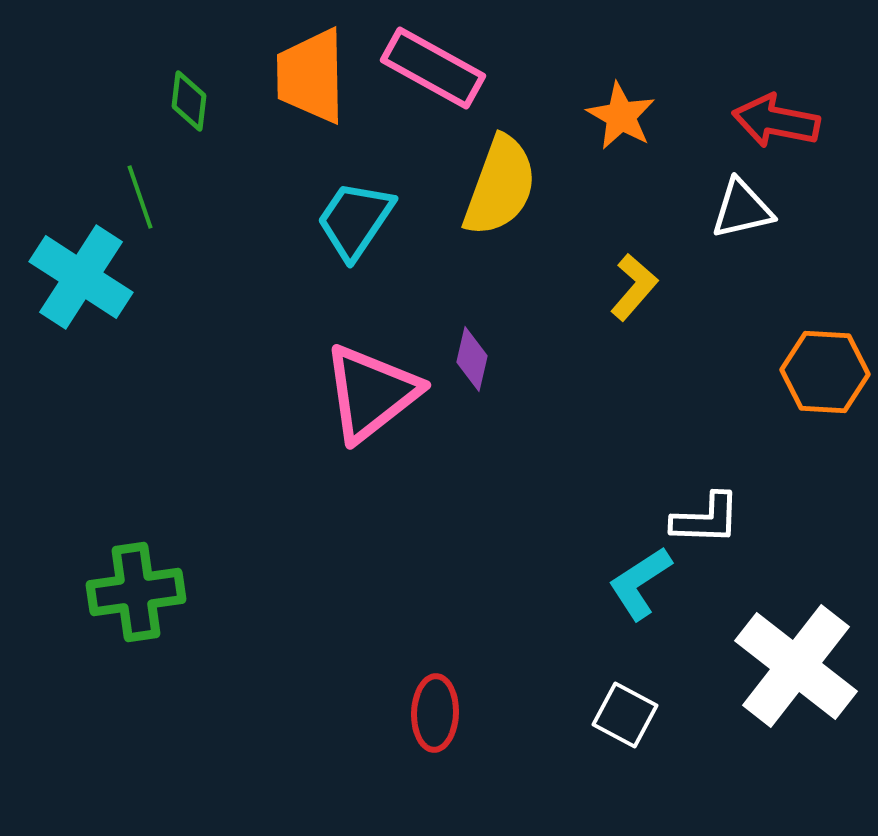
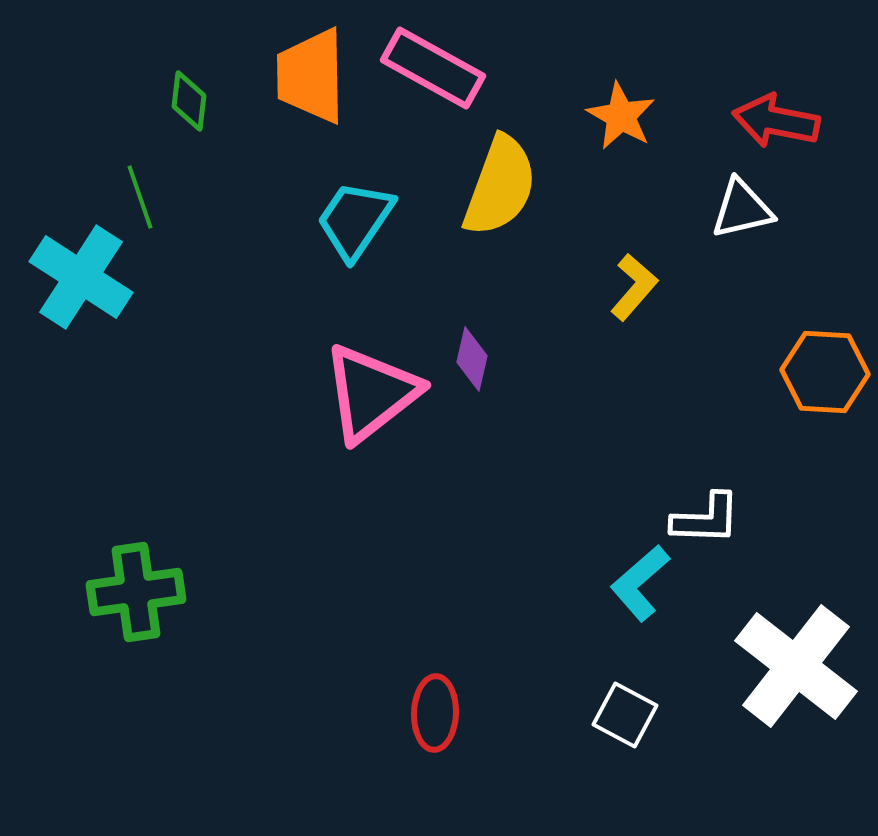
cyan L-shape: rotated 8 degrees counterclockwise
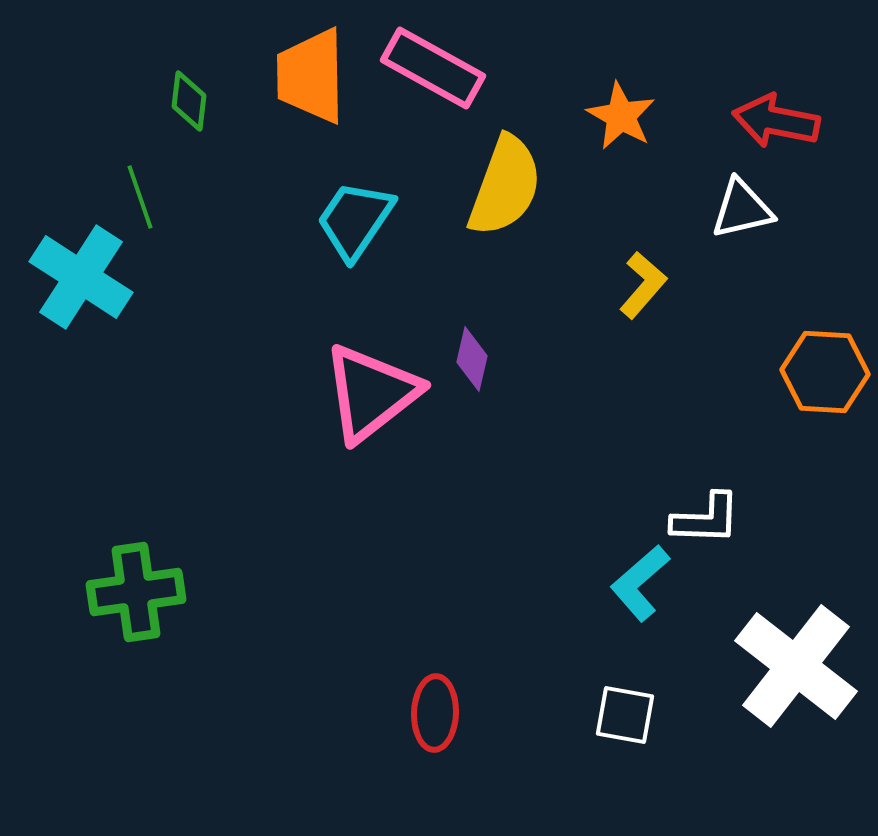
yellow semicircle: moved 5 px right
yellow L-shape: moved 9 px right, 2 px up
white square: rotated 18 degrees counterclockwise
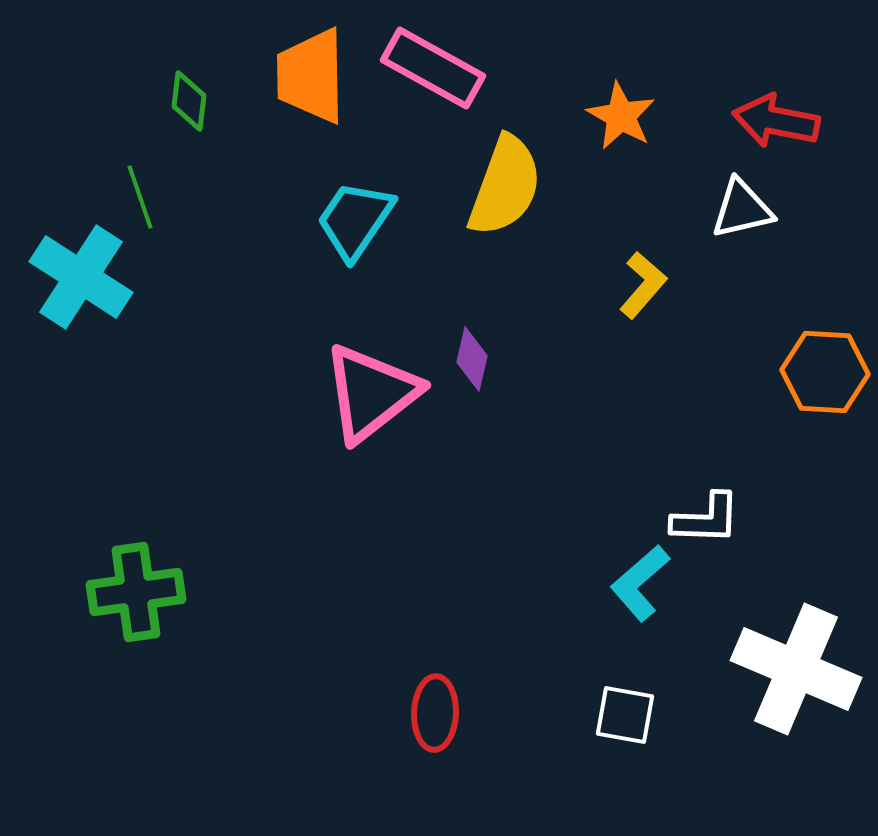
white cross: moved 3 px down; rotated 15 degrees counterclockwise
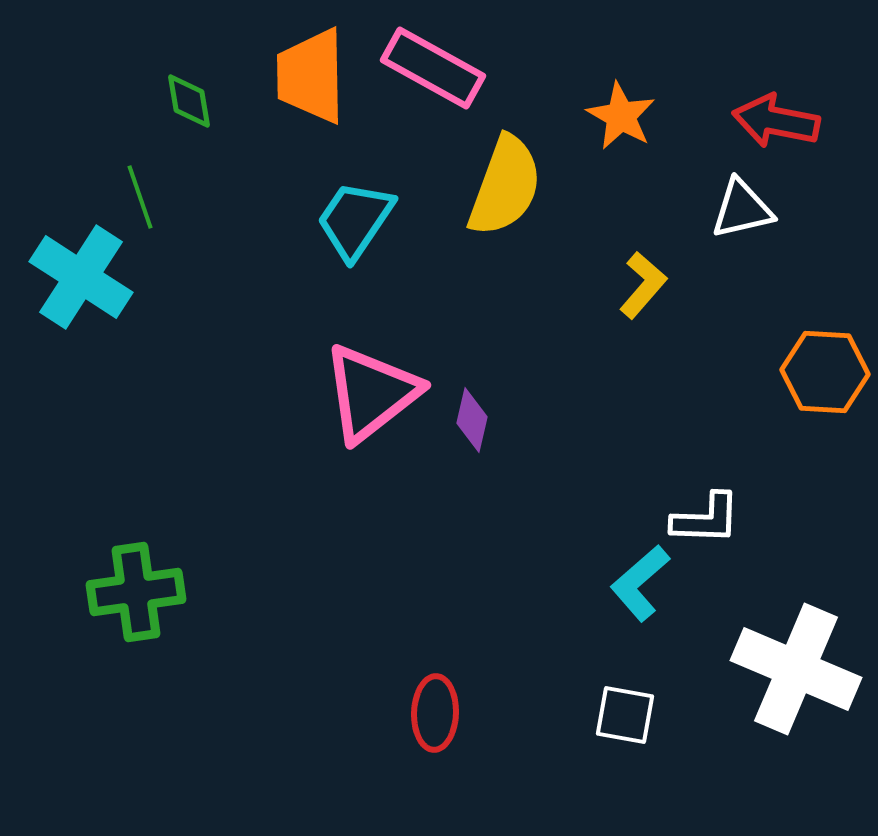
green diamond: rotated 16 degrees counterclockwise
purple diamond: moved 61 px down
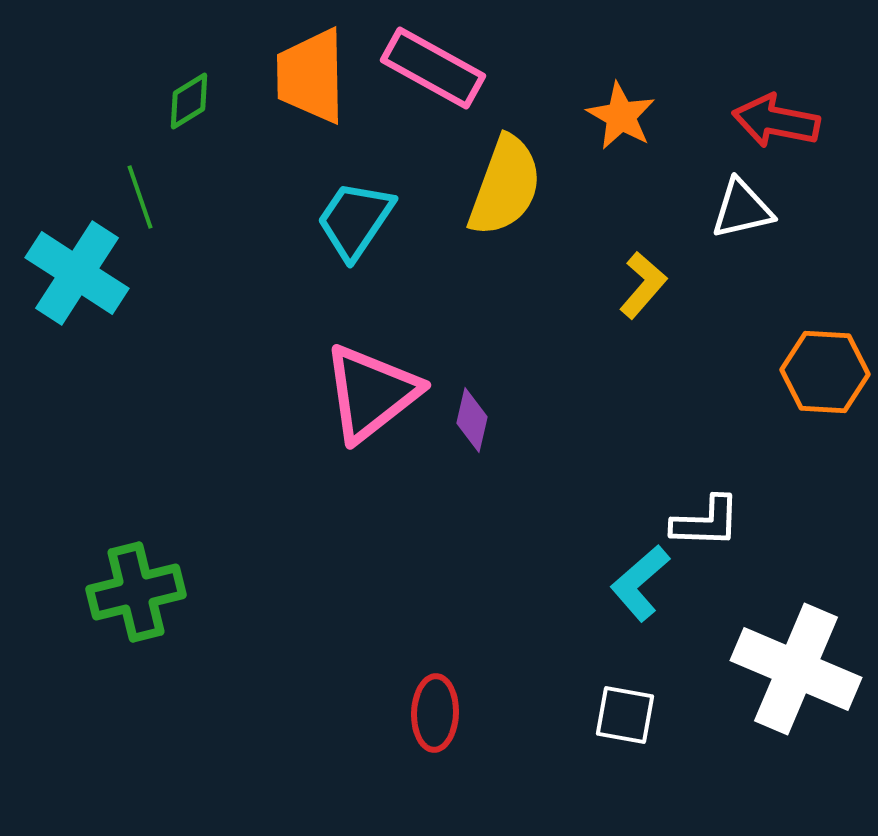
green diamond: rotated 68 degrees clockwise
cyan cross: moved 4 px left, 4 px up
white L-shape: moved 3 px down
green cross: rotated 6 degrees counterclockwise
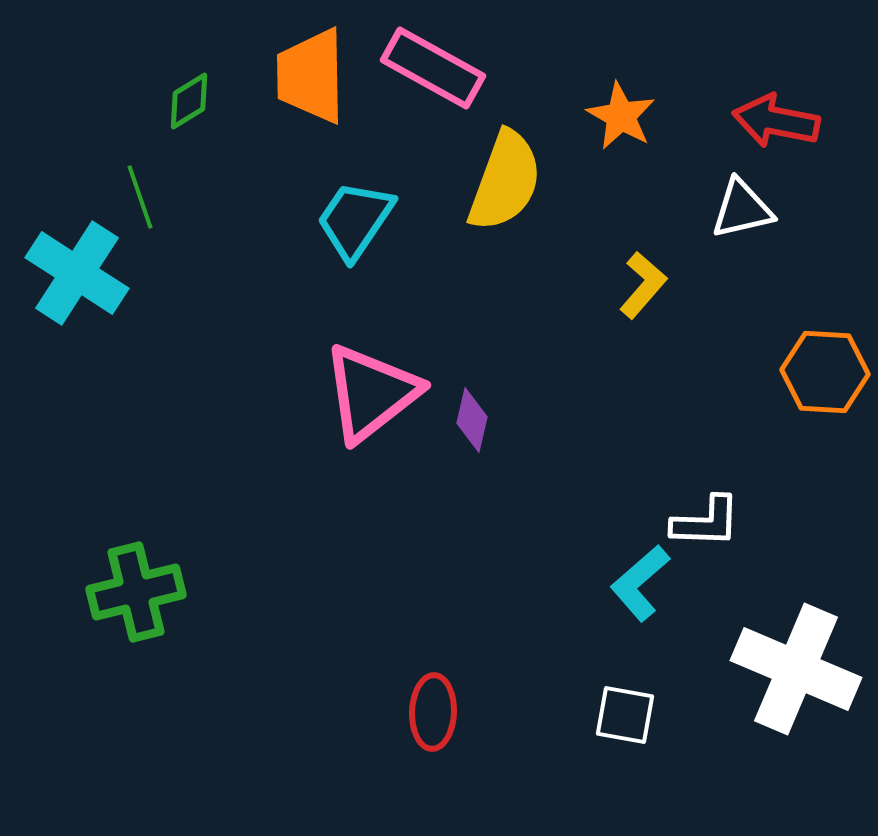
yellow semicircle: moved 5 px up
red ellipse: moved 2 px left, 1 px up
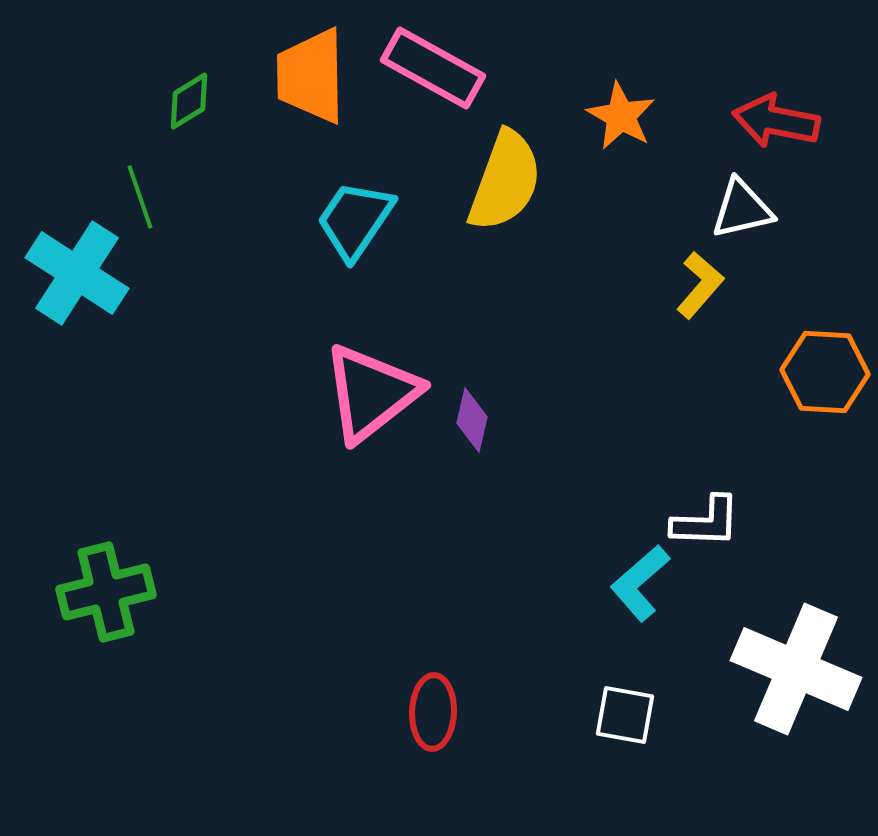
yellow L-shape: moved 57 px right
green cross: moved 30 px left
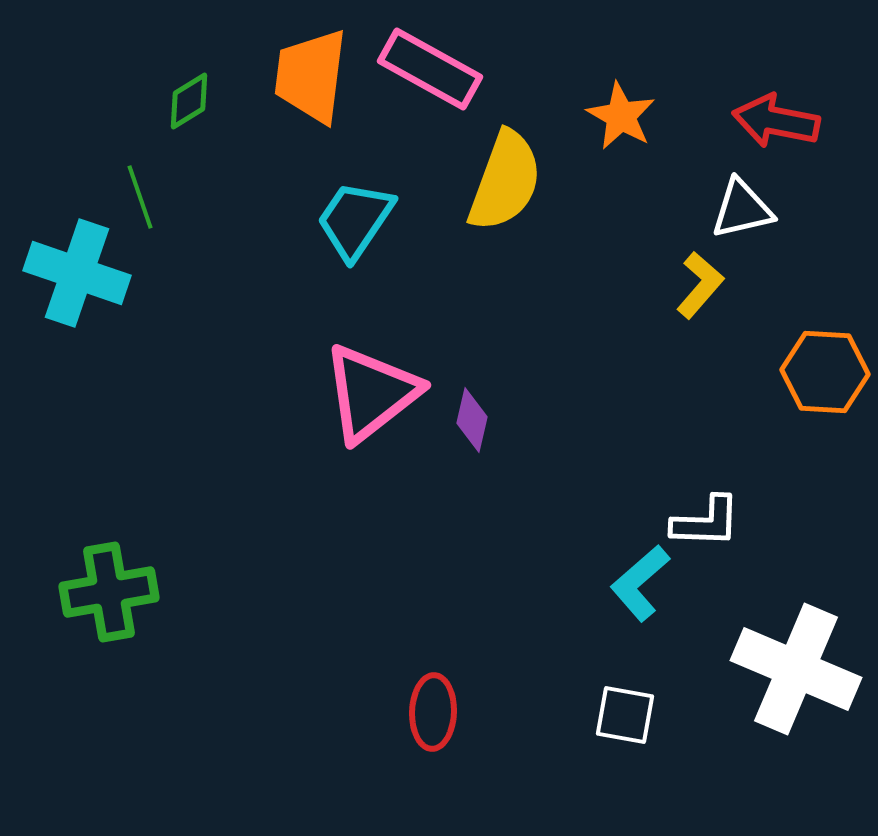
pink rectangle: moved 3 px left, 1 px down
orange trapezoid: rotated 8 degrees clockwise
cyan cross: rotated 14 degrees counterclockwise
green cross: moved 3 px right; rotated 4 degrees clockwise
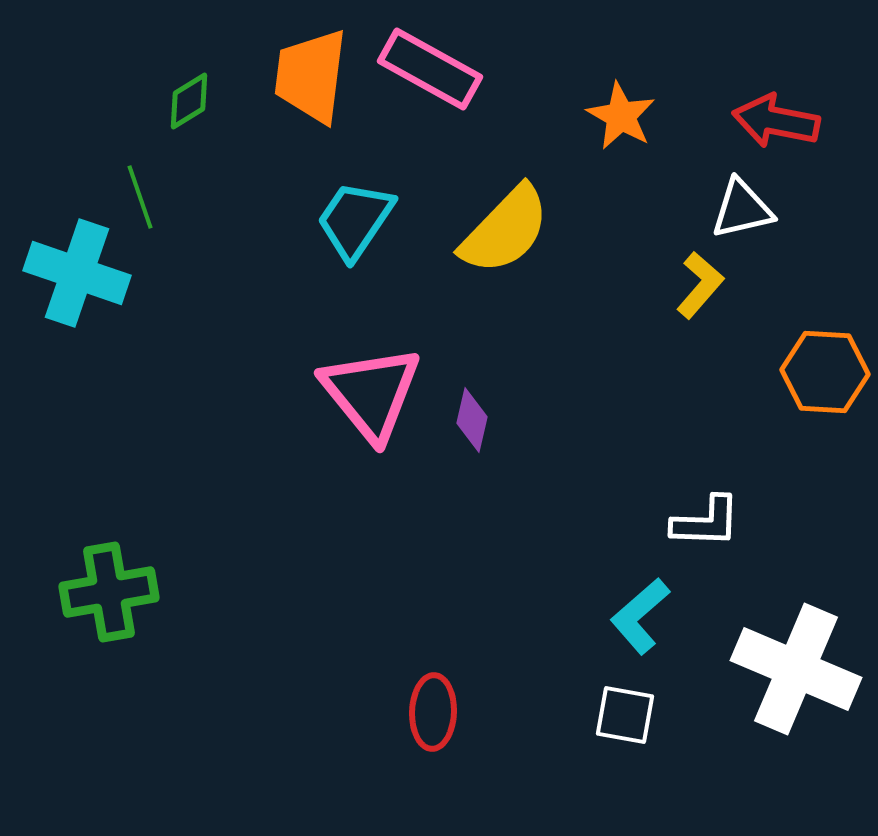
yellow semicircle: moved 49 px down; rotated 24 degrees clockwise
pink triangle: rotated 31 degrees counterclockwise
cyan L-shape: moved 33 px down
